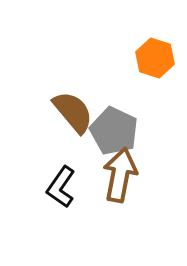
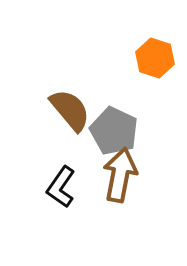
brown semicircle: moved 3 px left, 2 px up
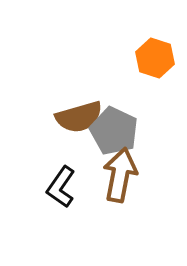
brown semicircle: moved 9 px right, 7 px down; rotated 114 degrees clockwise
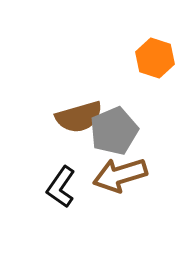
gray pentagon: rotated 24 degrees clockwise
brown arrow: rotated 118 degrees counterclockwise
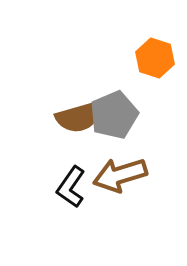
gray pentagon: moved 16 px up
black L-shape: moved 10 px right
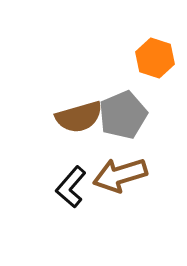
gray pentagon: moved 9 px right
black L-shape: rotated 6 degrees clockwise
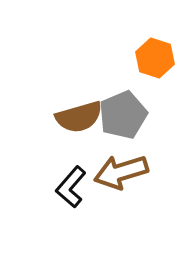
brown arrow: moved 1 px right, 3 px up
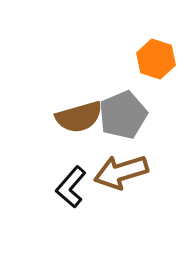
orange hexagon: moved 1 px right, 1 px down
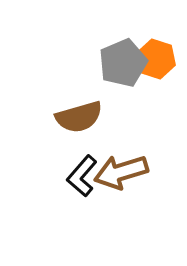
gray pentagon: moved 52 px up
black L-shape: moved 11 px right, 11 px up
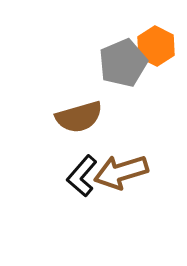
orange hexagon: moved 13 px up; rotated 9 degrees clockwise
